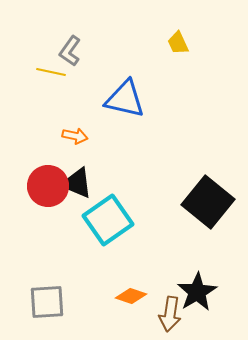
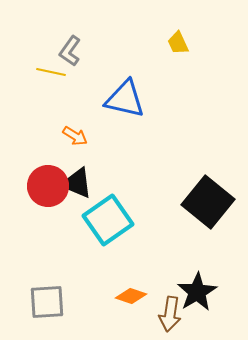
orange arrow: rotated 20 degrees clockwise
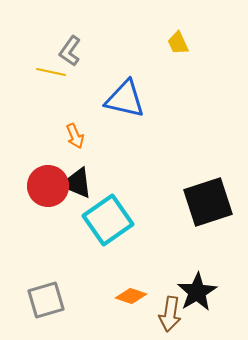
orange arrow: rotated 35 degrees clockwise
black square: rotated 33 degrees clockwise
gray square: moved 1 px left, 2 px up; rotated 12 degrees counterclockwise
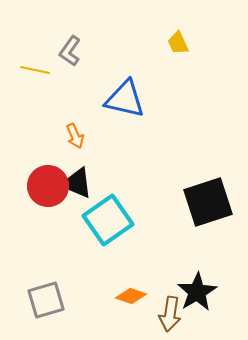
yellow line: moved 16 px left, 2 px up
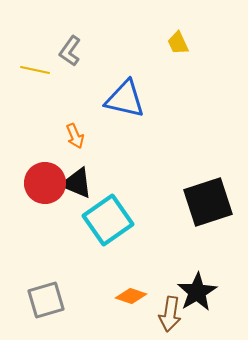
red circle: moved 3 px left, 3 px up
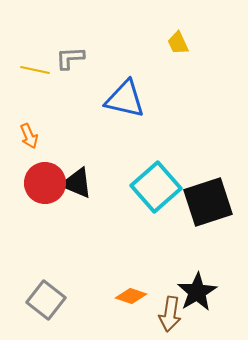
gray L-shape: moved 7 px down; rotated 52 degrees clockwise
orange arrow: moved 46 px left
cyan square: moved 48 px right, 33 px up; rotated 6 degrees counterclockwise
gray square: rotated 36 degrees counterclockwise
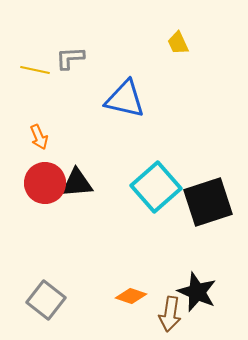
orange arrow: moved 10 px right, 1 px down
black triangle: rotated 28 degrees counterclockwise
black star: rotated 18 degrees counterclockwise
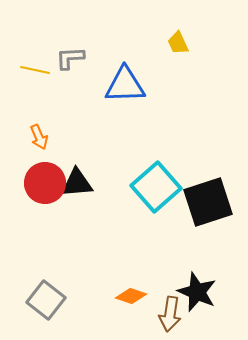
blue triangle: moved 14 px up; rotated 15 degrees counterclockwise
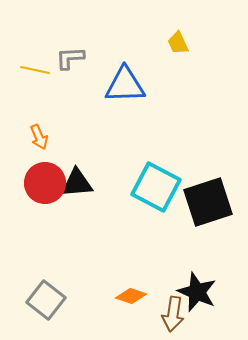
cyan square: rotated 21 degrees counterclockwise
brown arrow: moved 3 px right
